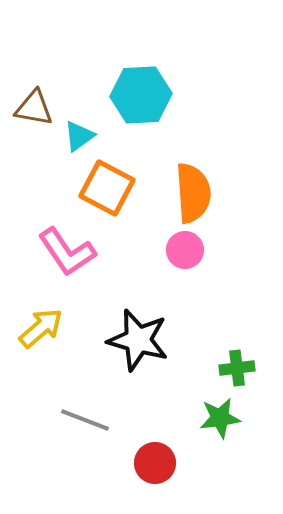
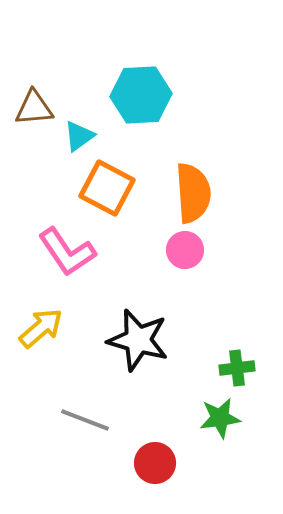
brown triangle: rotated 15 degrees counterclockwise
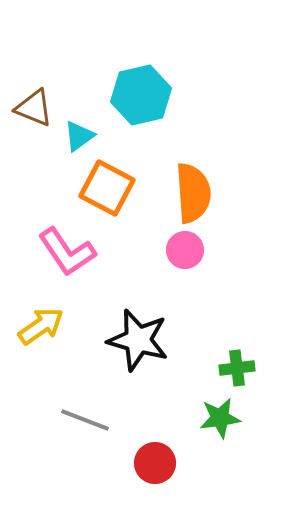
cyan hexagon: rotated 10 degrees counterclockwise
brown triangle: rotated 27 degrees clockwise
yellow arrow: moved 2 px up; rotated 6 degrees clockwise
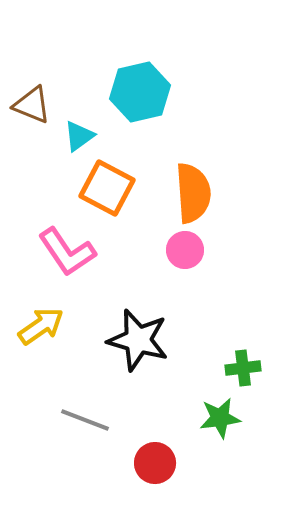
cyan hexagon: moved 1 px left, 3 px up
brown triangle: moved 2 px left, 3 px up
green cross: moved 6 px right
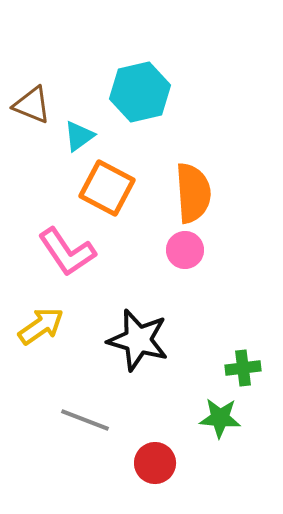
green star: rotated 12 degrees clockwise
